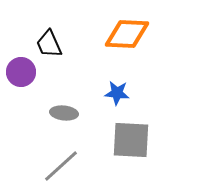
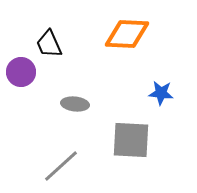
blue star: moved 44 px right
gray ellipse: moved 11 px right, 9 px up
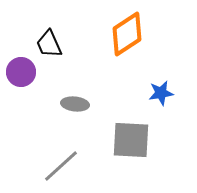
orange diamond: rotated 36 degrees counterclockwise
blue star: rotated 15 degrees counterclockwise
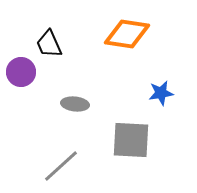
orange diamond: rotated 42 degrees clockwise
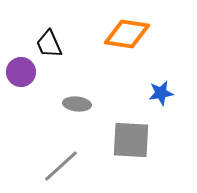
gray ellipse: moved 2 px right
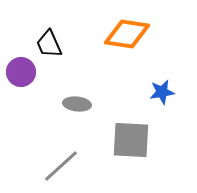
blue star: moved 1 px right, 1 px up
